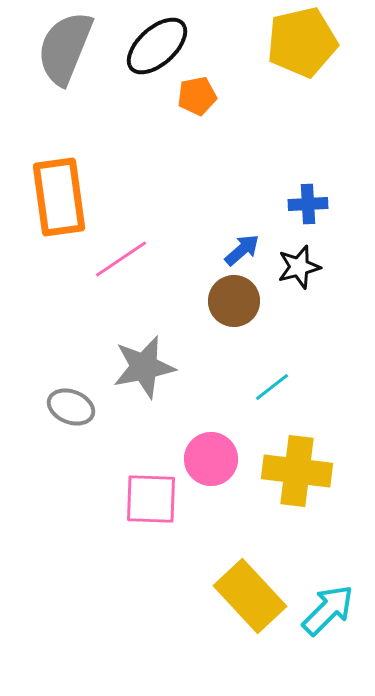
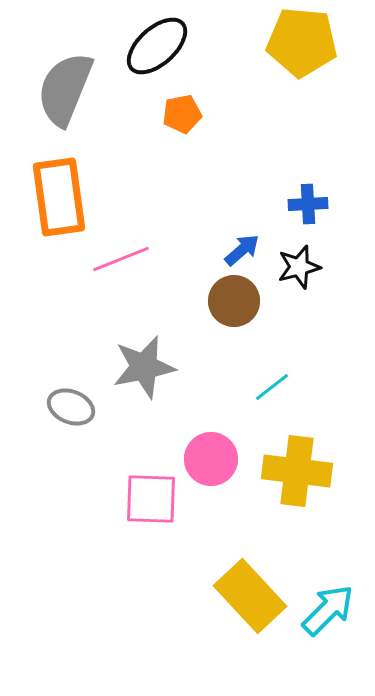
yellow pentagon: rotated 18 degrees clockwise
gray semicircle: moved 41 px down
orange pentagon: moved 15 px left, 18 px down
pink line: rotated 12 degrees clockwise
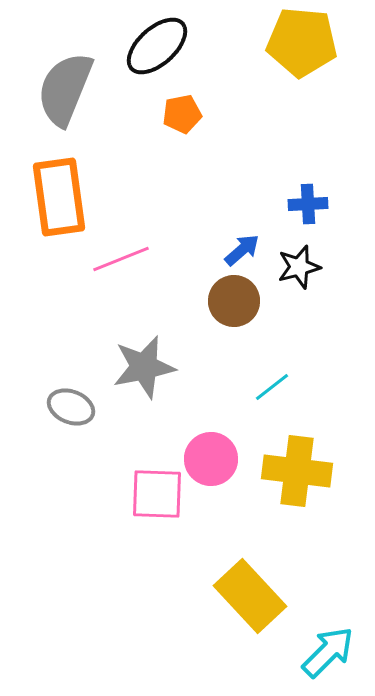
pink square: moved 6 px right, 5 px up
cyan arrow: moved 42 px down
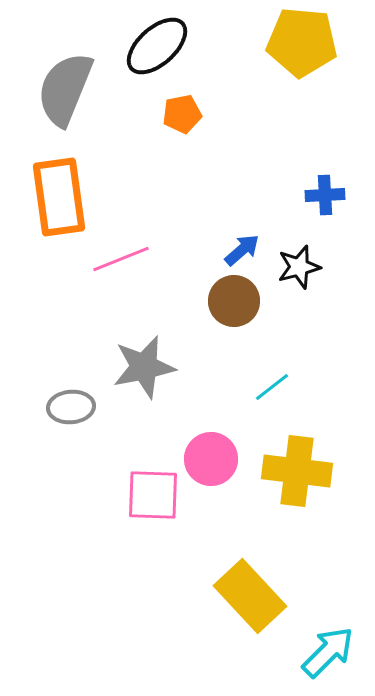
blue cross: moved 17 px right, 9 px up
gray ellipse: rotated 27 degrees counterclockwise
pink square: moved 4 px left, 1 px down
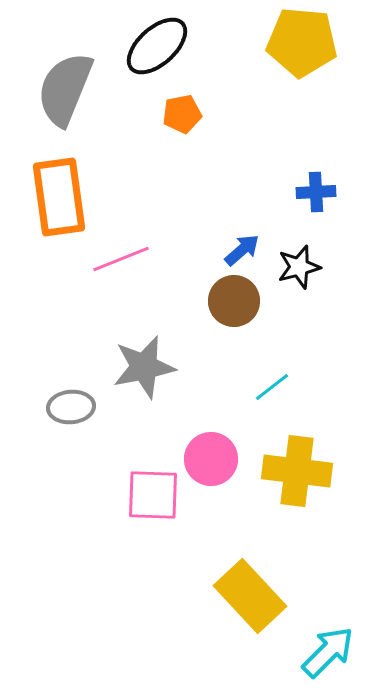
blue cross: moved 9 px left, 3 px up
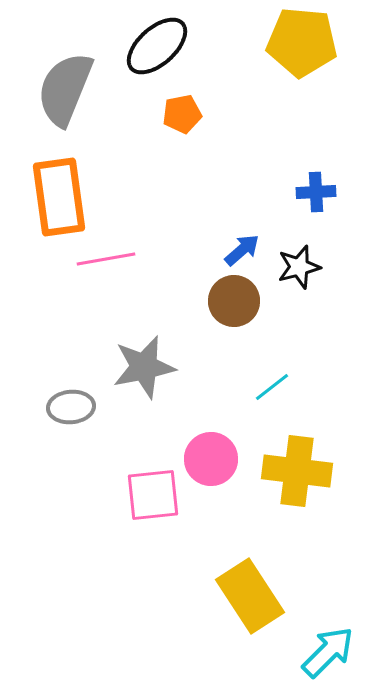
pink line: moved 15 px left; rotated 12 degrees clockwise
pink square: rotated 8 degrees counterclockwise
yellow rectangle: rotated 10 degrees clockwise
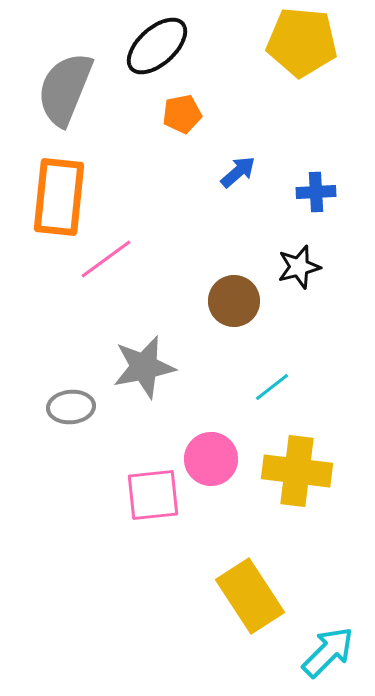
orange rectangle: rotated 14 degrees clockwise
blue arrow: moved 4 px left, 78 px up
pink line: rotated 26 degrees counterclockwise
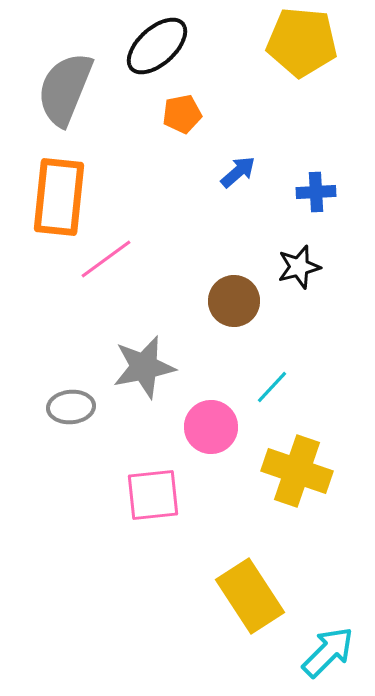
cyan line: rotated 9 degrees counterclockwise
pink circle: moved 32 px up
yellow cross: rotated 12 degrees clockwise
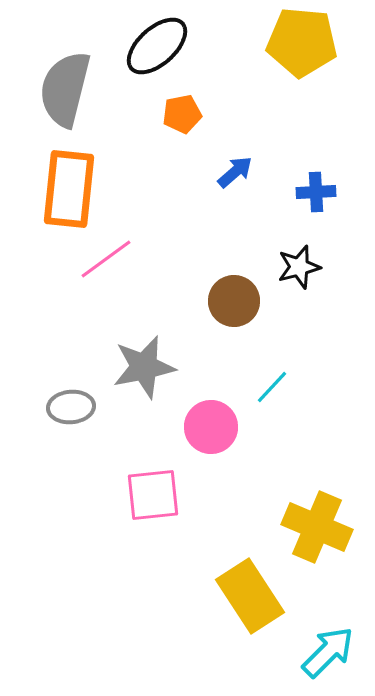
gray semicircle: rotated 8 degrees counterclockwise
blue arrow: moved 3 px left
orange rectangle: moved 10 px right, 8 px up
yellow cross: moved 20 px right, 56 px down; rotated 4 degrees clockwise
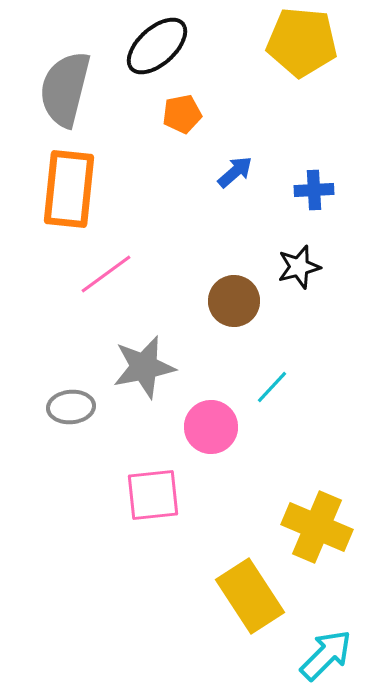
blue cross: moved 2 px left, 2 px up
pink line: moved 15 px down
cyan arrow: moved 2 px left, 3 px down
